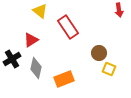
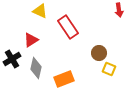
yellow triangle: rotated 14 degrees counterclockwise
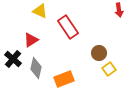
black cross: moved 1 px right; rotated 18 degrees counterclockwise
yellow square: rotated 32 degrees clockwise
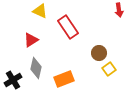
black cross: moved 21 px down; rotated 18 degrees clockwise
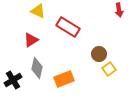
yellow triangle: moved 2 px left
red rectangle: rotated 25 degrees counterclockwise
brown circle: moved 1 px down
gray diamond: moved 1 px right
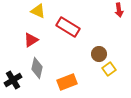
orange rectangle: moved 3 px right, 3 px down
